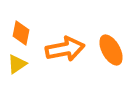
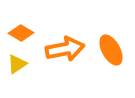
orange diamond: rotated 70 degrees counterclockwise
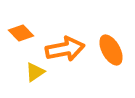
orange diamond: rotated 15 degrees clockwise
yellow triangle: moved 18 px right, 8 px down
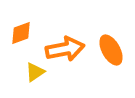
orange diamond: rotated 65 degrees counterclockwise
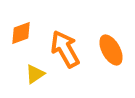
orange arrow: rotated 108 degrees counterclockwise
yellow triangle: moved 2 px down
